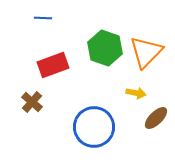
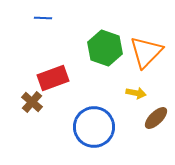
red rectangle: moved 13 px down
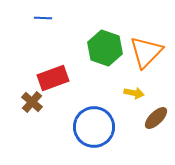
yellow arrow: moved 2 px left
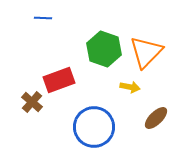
green hexagon: moved 1 px left, 1 px down
red rectangle: moved 6 px right, 2 px down
yellow arrow: moved 4 px left, 6 px up
